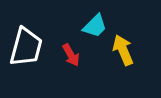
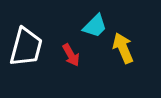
yellow arrow: moved 2 px up
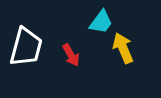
cyan trapezoid: moved 6 px right, 4 px up; rotated 8 degrees counterclockwise
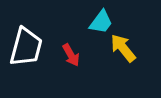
yellow arrow: rotated 16 degrees counterclockwise
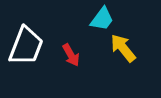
cyan trapezoid: moved 1 px right, 3 px up
white trapezoid: moved 1 px up; rotated 6 degrees clockwise
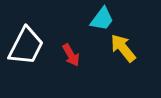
white trapezoid: rotated 6 degrees clockwise
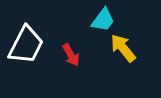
cyan trapezoid: moved 1 px right, 1 px down
white trapezoid: moved 1 px up
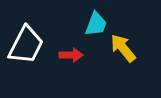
cyan trapezoid: moved 7 px left, 4 px down; rotated 16 degrees counterclockwise
red arrow: rotated 60 degrees counterclockwise
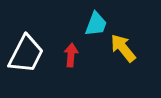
white trapezoid: moved 9 px down
red arrow: rotated 85 degrees counterclockwise
